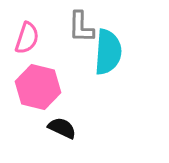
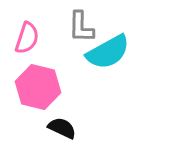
cyan semicircle: rotated 57 degrees clockwise
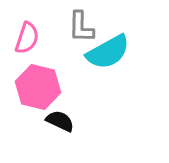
black semicircle: moved 2 px left, 7 px up
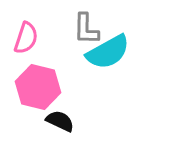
gray L-shape: moved 5 px right, 2 px down
pink semicircle: moved 1 px left
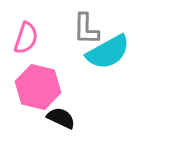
black semicircle: moved 1 px right, 3 px up
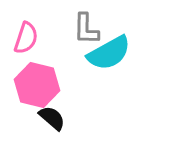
cyan semicircle: moved 1 px right, 1 px down
pink hexagon: moved 1 px left, 2 px up
black semicircle: moved 9 px left; rotated 16 degrees clockwise
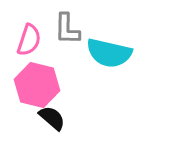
gray L-shape: moved 19 px left
pink semicircle: moved 3 px right, 2 px down
cyan semicircle: rotated 42 degrees clockwise
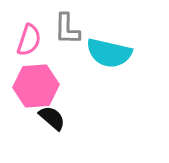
pink hexagon: moved 1 px left, 1 px down; rotated 18 degrees counterclockwise
